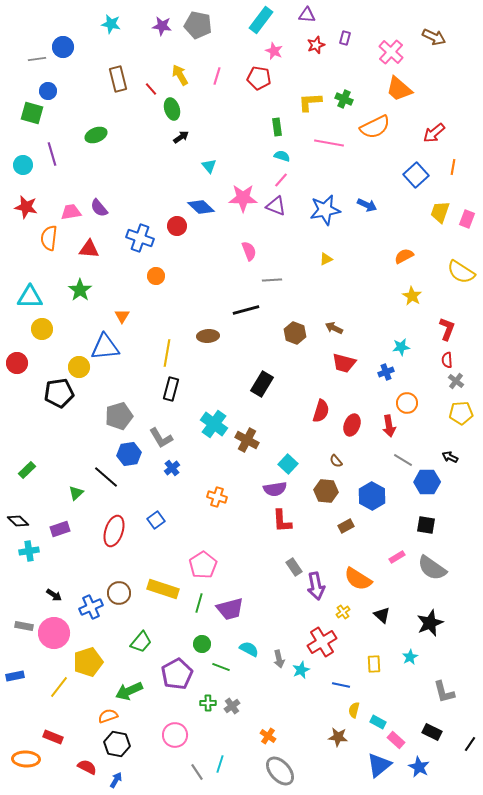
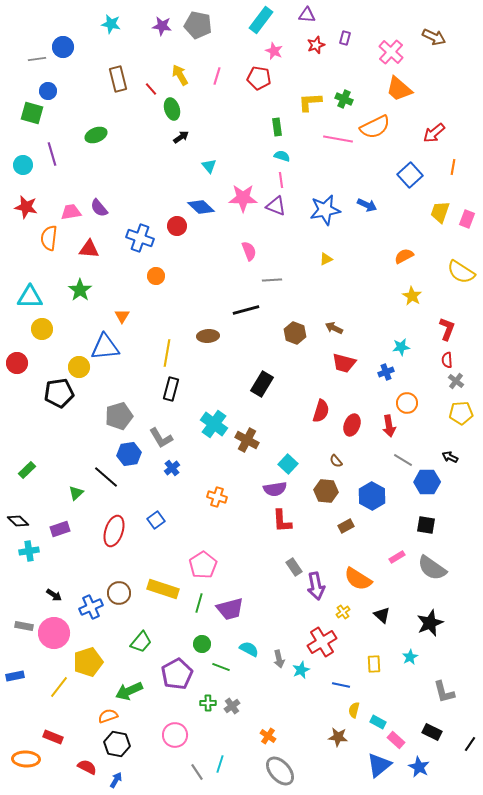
pink line at (329, 143): moved 9 px right, 4 px up
blue square at (416, 175): moved 6 px left
pink line at (281, 180): rotated 49 degrees counterclockwise
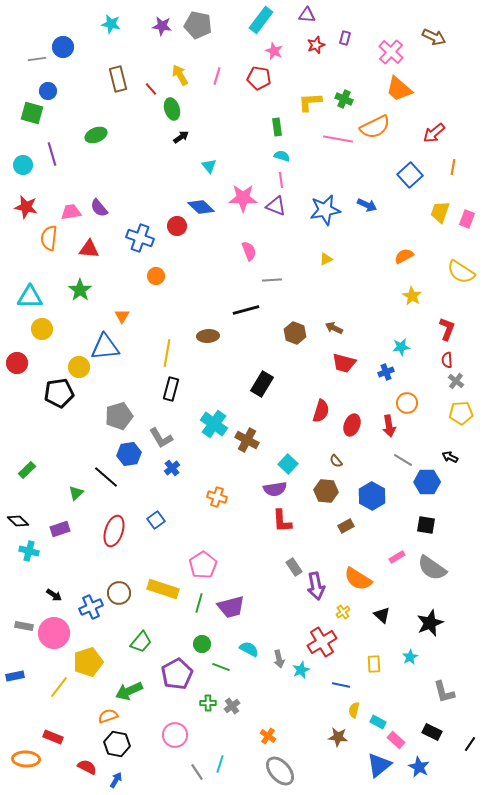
cyan cross at (29, 551): rotated 24 degrees clockwise
purple trapezoid at (230, 609): moved 1 px right, 2 px up
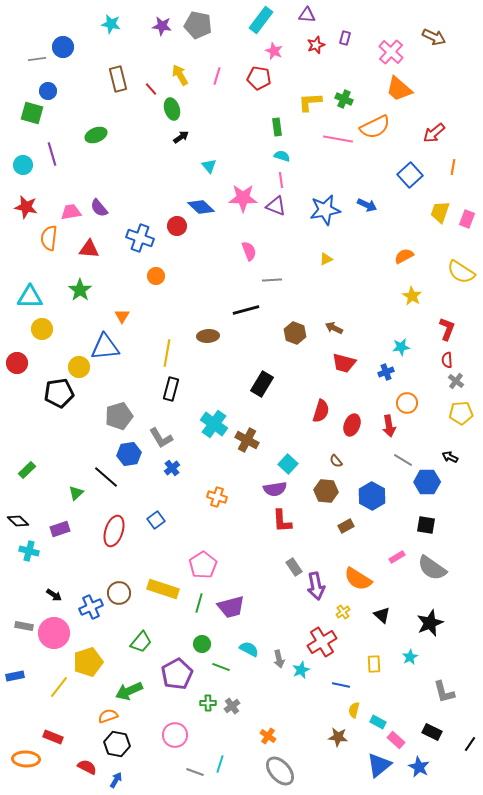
gray line at (197, 772): moved 2 px left; rotated 36 degrees counterclockwise
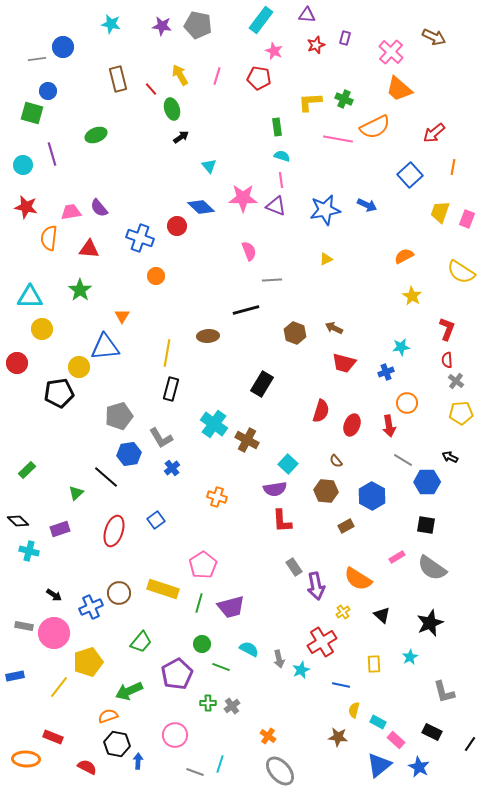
blue arrow at (116, 780): moved 22 px right, 19 px up; rotated 28 degrees counterclockwise
